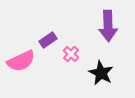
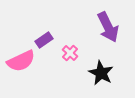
purple arrow: moved 1 px down; rotated 24 degrees counterclockwise
purple rectangle: moved 4 px left
pink cross: moved 1 px left, 1 px up
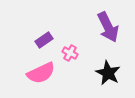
pink cross: rotated 14 degrees counterclockwise
pink semicircle: moved 20 px right, 12 px down
black star: moved 7 px right
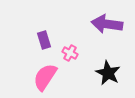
purple arrow: moved 1 px left, 3 px up; rotated 124 degrees clockwise
purple rectangle: rotated 72 degrees counterclockwise
pink semicircle: moved 4 px right, 4 px down; rotated 148 degrees clockwise
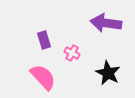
purple arrow: moved 1 px left, 1 px up
pink cross: moved 2 px right
pink semicircle: moved 2 px left; rotated 104 degrees clockwise
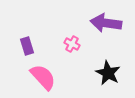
purple rectangle: moved 17 px left, 6 px down
pink cross: moved 9 px up
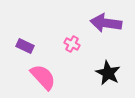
purple rectangle: moved 2 px left; rotated 48 degrees counterclockwise
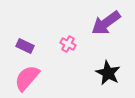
purple arrow: rotated 44 degrees counterclockwise
pink cross: moved 4 px left
pink semicircle: moved 16 px left, 1 px down; rotated 96 degrees counterclockwise
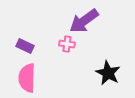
purple arrow: moved 22 px left, 2 px up
pink cross: moved 1 px left; rotated 21 degrees counterclockwise
pink semicircle: rotated 40 degrees counterclockwise
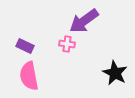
black star: moved 7 px right
pink semicircle: moved 2 px right, 2 px up; rotated 12 degrees counterclockwise
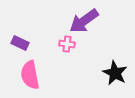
purple rectangle: moved 5 px left, 3 px up
pink semicircle: moved 1 px right, 1 px up
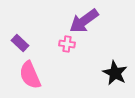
purple rectangle: rotated 18 degrees clockwise
pink semicircle: rotated 12 degrees counterclockwise
